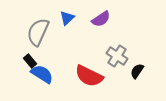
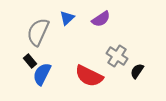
blue semicircle: rotated 95 degrees counterclockwise
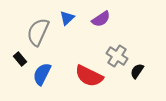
black rectangle: moved 10 px left, 2 px up
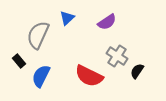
purple semicircle: moved 6 px right, 3 px down
gray semicircle: moved 3 px down
black rectangle: moved 1 px left, 2 px down
blue semicircle: moved 1 px left, 2 px down
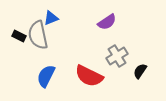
blue triangle: moved 16 px left; rotated 21 degrees clockwise
gray semicircle: rotated 36 degrees counterclockwise
gray cross: rotated 25 degrees clockwise
black rectangle: moved 25 px up; rotated 24 degrees counterclockwise
black semicircle: moved 3 px right
blue semicircle: moved 5 px right
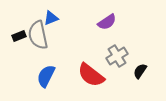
black rectangle: rotated 48 degrees counterclockwise
red semicircle: moved 2 px right, 1 px up; rotated 12 degrees clockwise
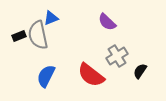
purple semicircle: rotated 78 degrees clockwise
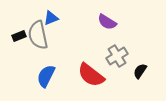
purple semicircle: rotated 12 degrees counterclockwise
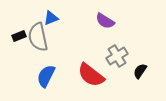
purple semicircle: moved 2 px left, 1 px up
gray semicircle: moved 2 px down
